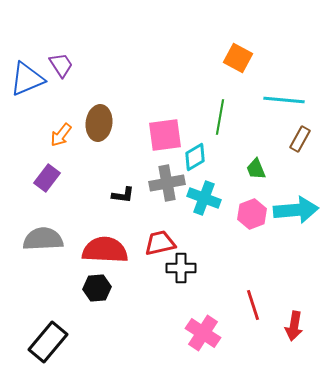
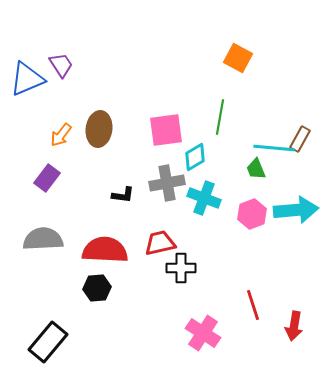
cyan line: moved 10 px left, 48 px down
brown ellipse: moved 6 px down
pink square: moved 1 px right, 5 px up
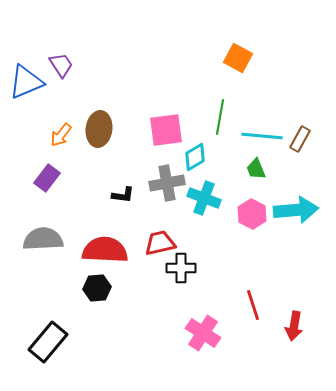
blue triangle: moved 1 px left, 3 px down
cyan line: moved 12 px left, 12 px up
pink hexagon: rotated 12 degrees counterclockwise
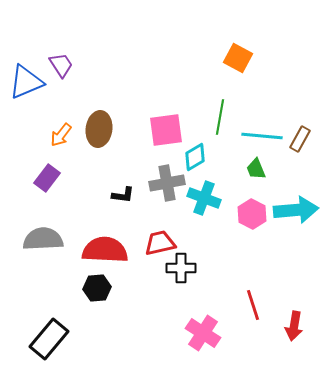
black rectangle: moved 1 px right, 3 px up
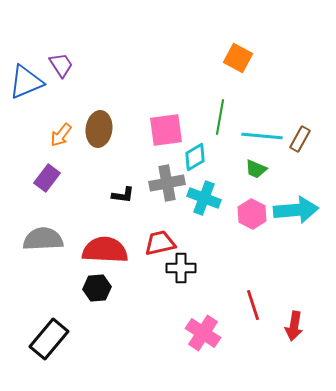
green trapezoid: rotated 45 degrees counterclockwise
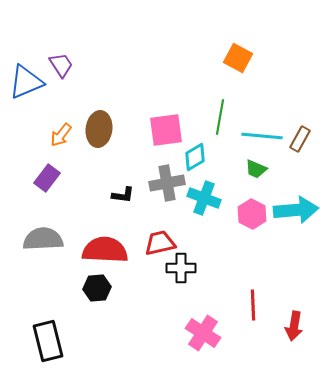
red line: rotated 16 degrees clockwise
black rectangle: moved 1 px left, 2 px down; rotated 54 degrees counterclockwise
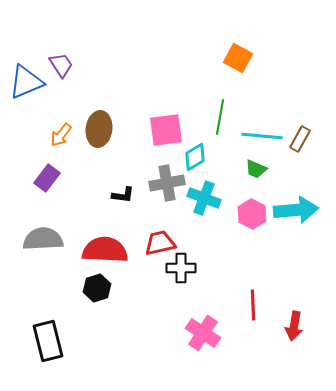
black hexagon: rotated 12 degrees counterclockwise
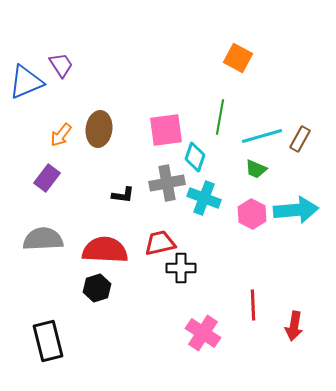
cyan line: rotated 21 degrees counterclockwise
cyan diamond: rotated 40 degrees counterclockwise
